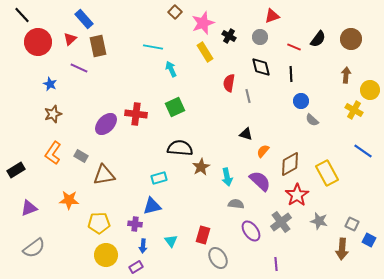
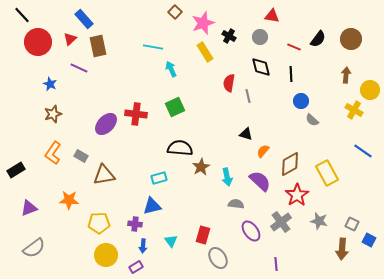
red triangle at (272, 16): rotated 28 degrees clockwise
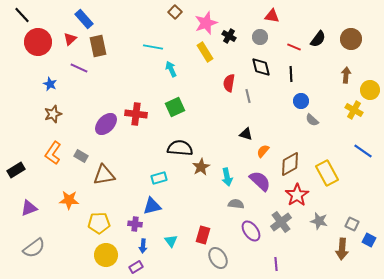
pink star at (203, 23): moved 3 px right
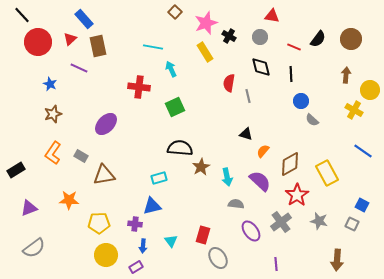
red cross at (136, 114): moved 3 px right, 27 px up
blue square at (369, 240): moved 7 px left, 35 px up
brown arrow at (342, 249): moved 5 px left, 11 px down
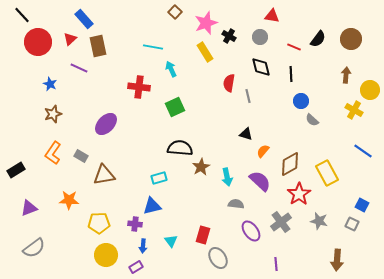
red star at (297, 195): moved 2 px right, 1 px up
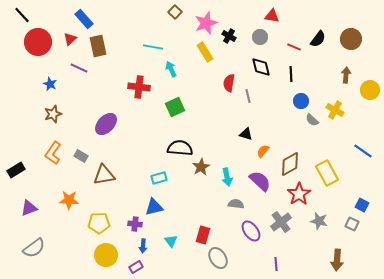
yellow cross at (354, 110): moved 19 px left
blue triangle at (152, 206): moved 2 px right, 1 px down
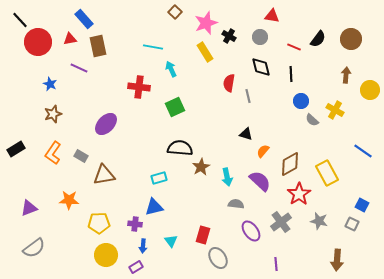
black line at (22, 15): moved 2 px left, 5 px down
red triangle at (70, 39): rotated 32 degrees clockwise
black rectangle at (16, 170): moved 21 px up
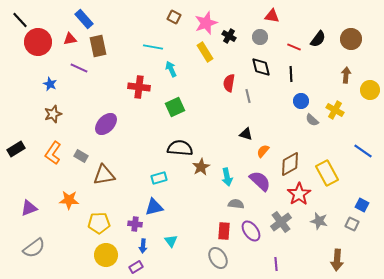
brown square at (175, 12): moved 1 px left, 5 px down; rotated 16 degrees counterclockwise
red rectangle at (203, 235): moved 21 px right, 4 px up; rotated 12 degrees counterclockwise
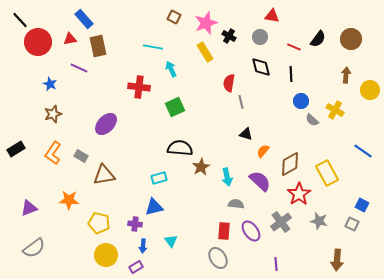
gray line at (248, 96): moved 7 px left, 6 px down
yellow pentagon at (99, 223): rotated 15 degrees clockwise
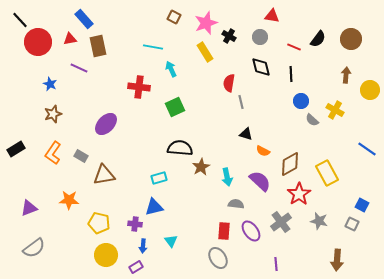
orange semicircle at (263, 151): rotated 104 degrees counterclockwise
blue line at (363, 151): moved 4 px right, 2 px up
